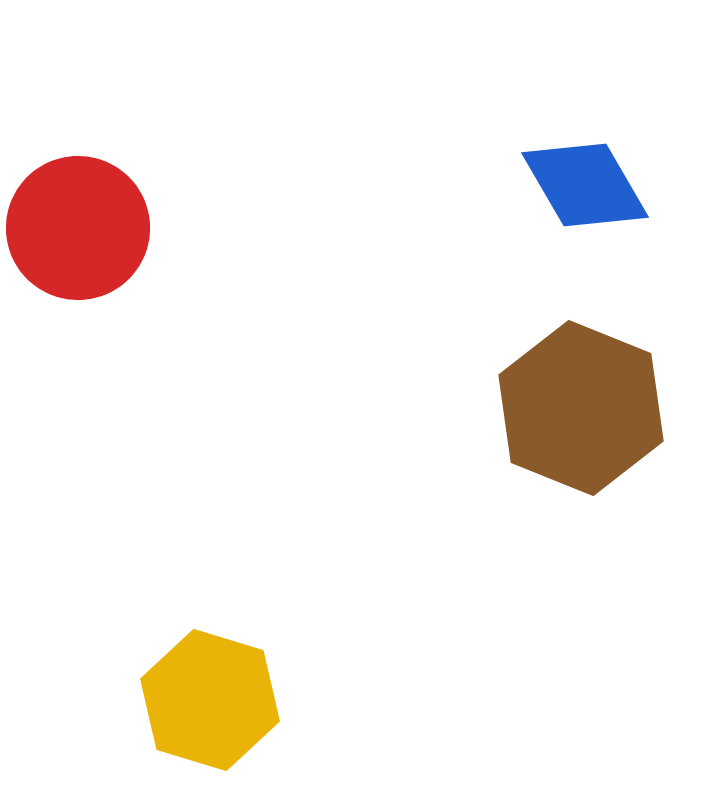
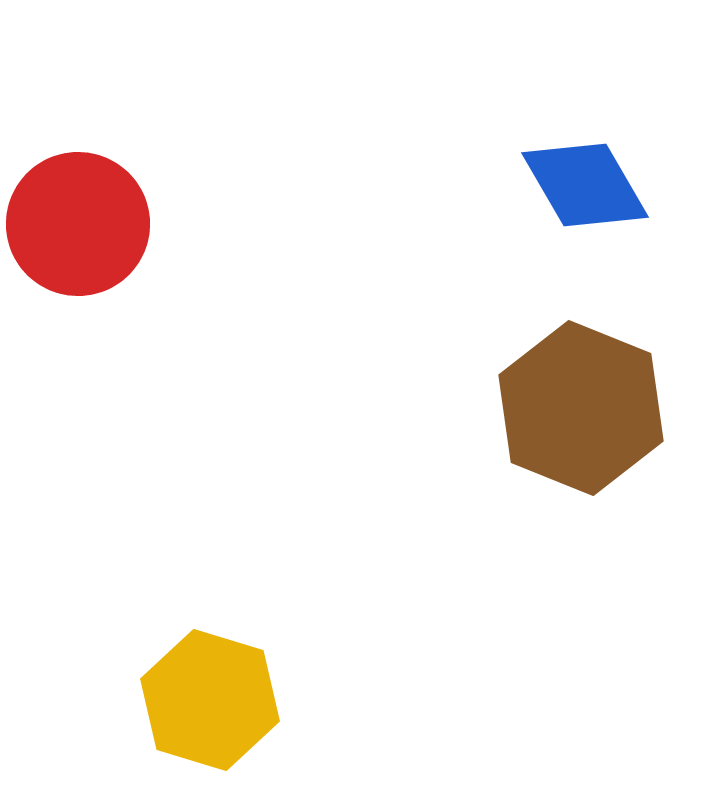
red circle: moved 4 px up
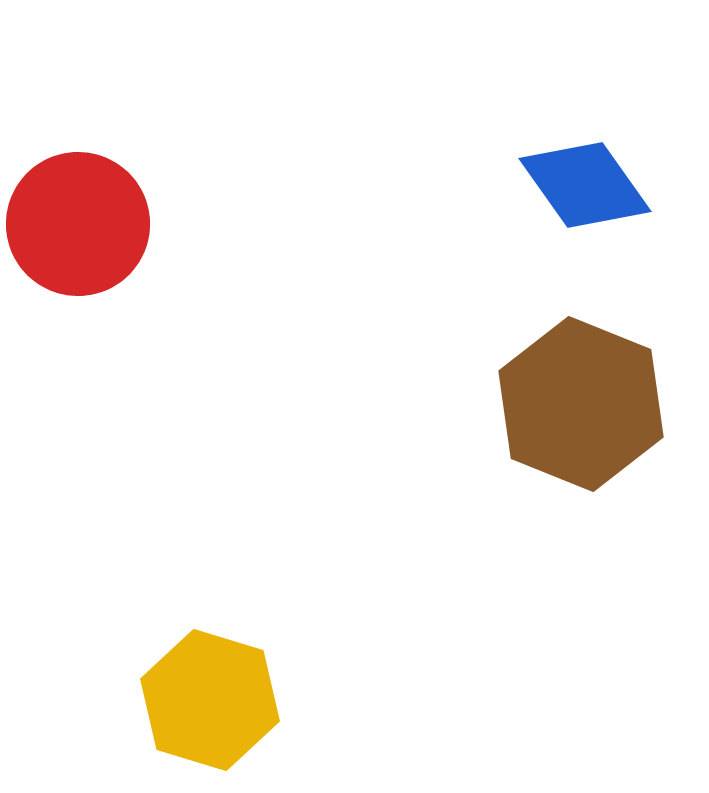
blue diamond: rotated 5 degrees counterclockwise
brown hexagon: moved 4 px up
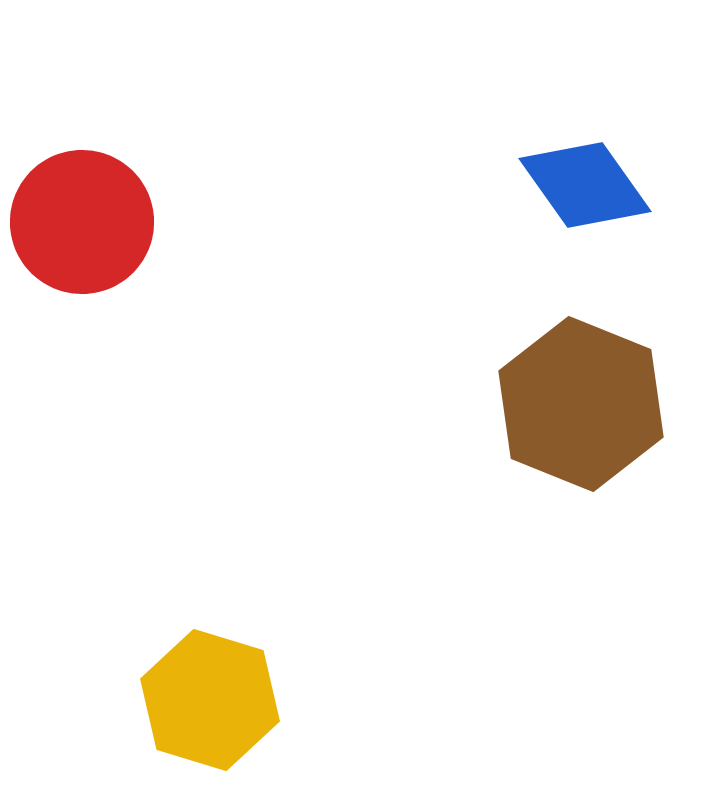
red circle: moved 4 px right, 2 px up
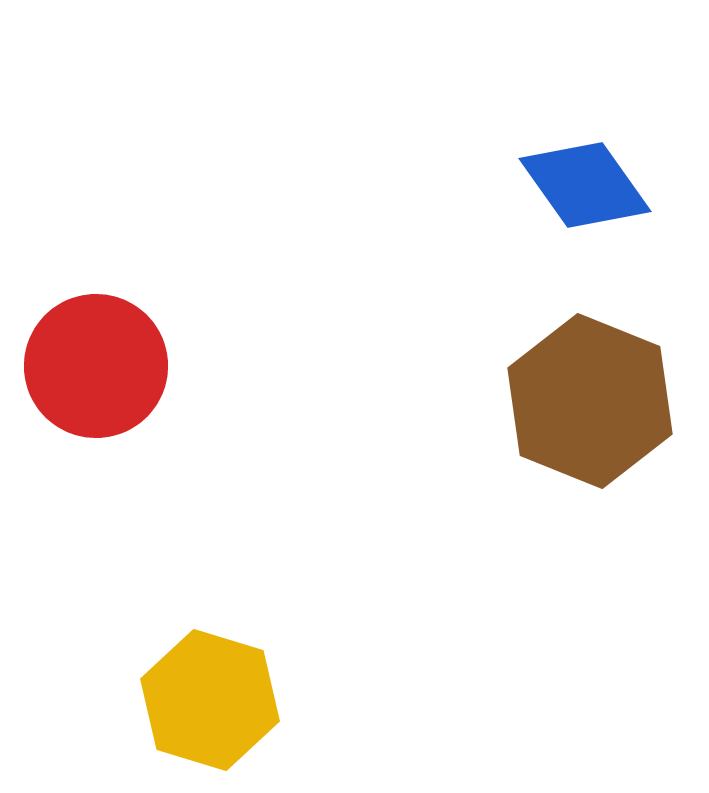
red circle: moved 14 px right, 144 px down
brown hexagon: moved 9 px right, 3 px up
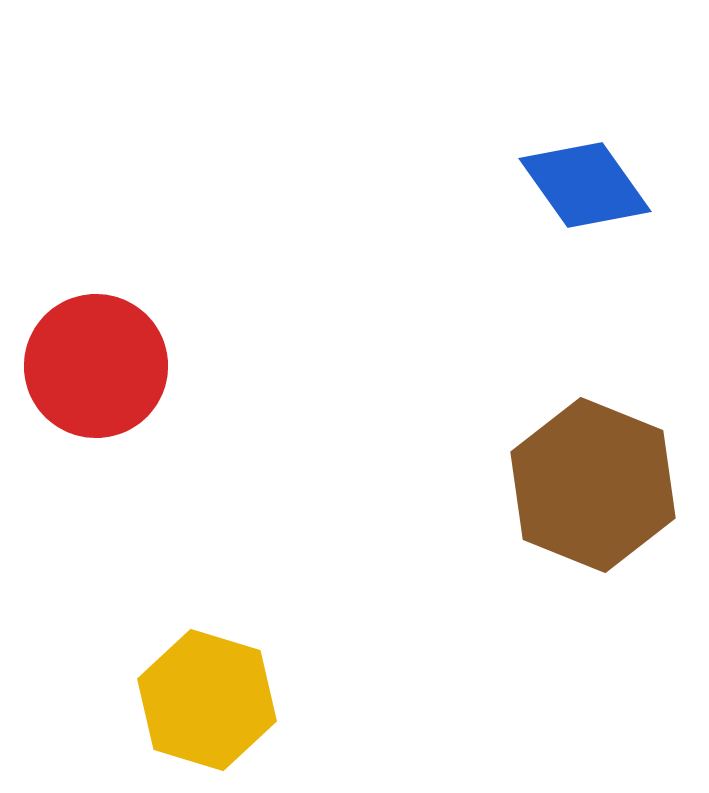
brown hexagon: moved 3 px right, 84 px down
yellow hexagon: moved 3 px left
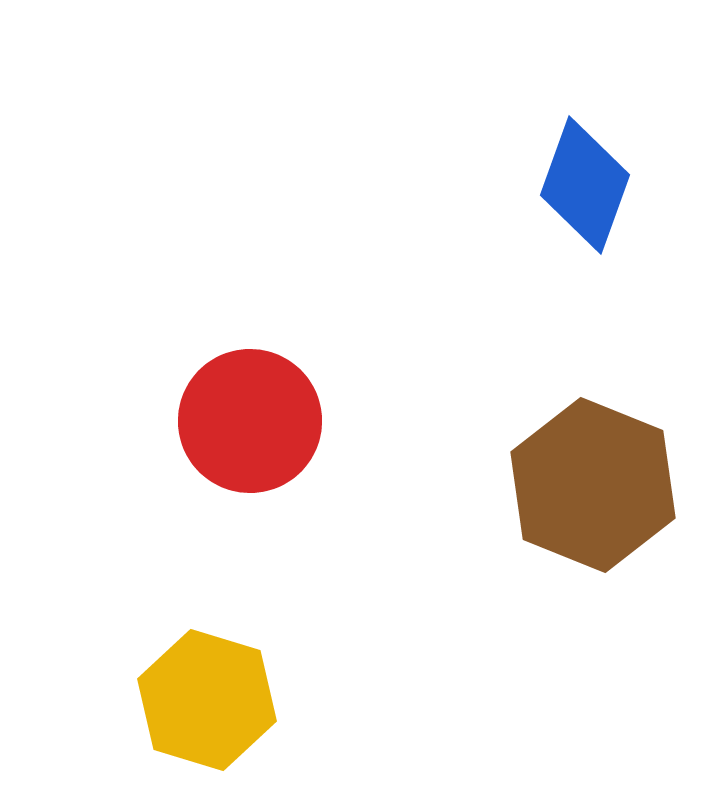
blue diamond: rotated 55 degrees clockwise
red circle: moved 154 px right, 55 px down
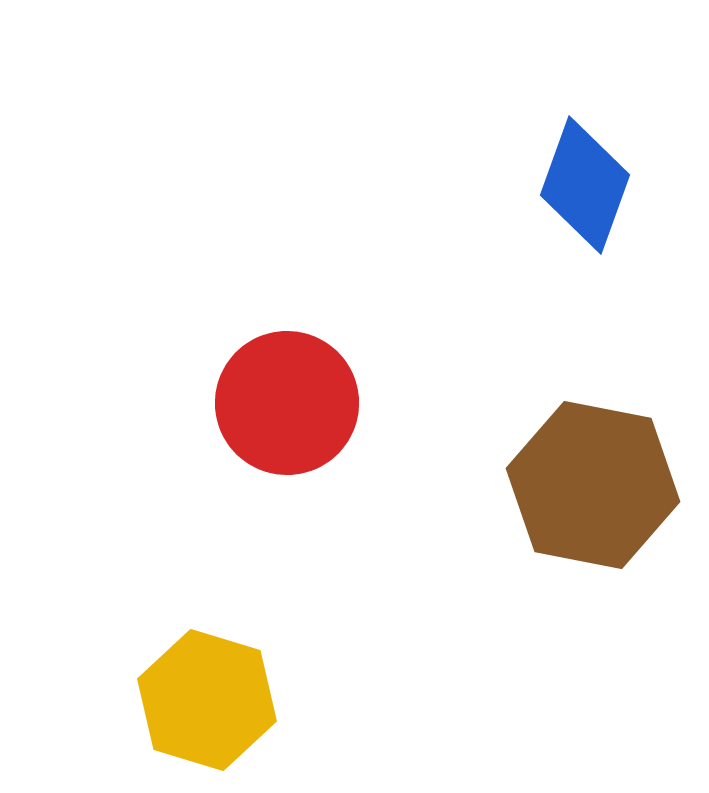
red circle: moved 37 px right, 18 px up
brown hexagon: rotated 11 degrees counterclockwise
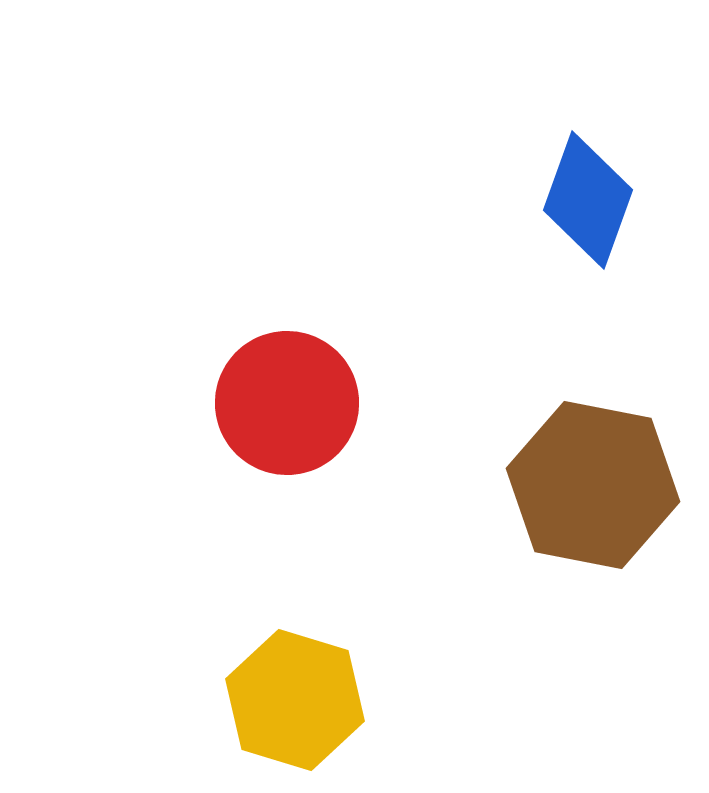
blue diamond: moved 3 px right, 15 px down
yellow hexagon: moved 88 px right
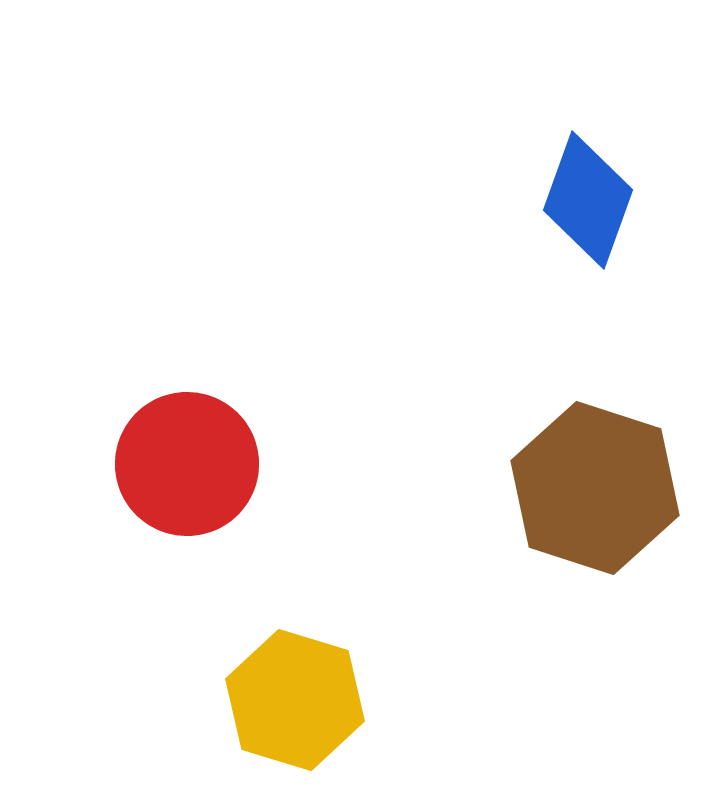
red circle: moved 100 px left, 61 px down
brown hexagon: moved 2 px right, 3 px down; rotated 7 degrees clockwise
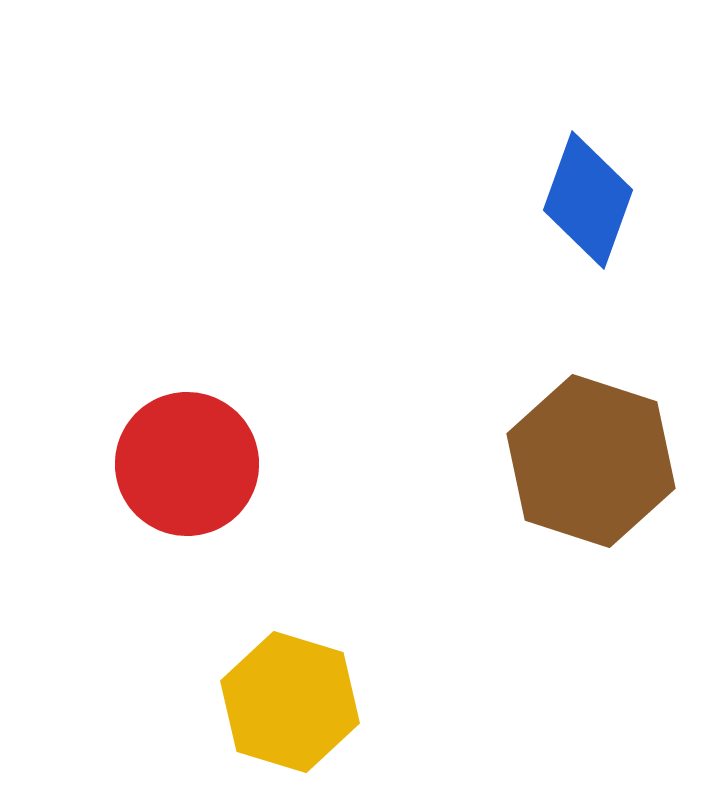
brown hexagon: moved 4 px left, 27 px up
yellow hexagon: moved 5 px left, 2 px down
